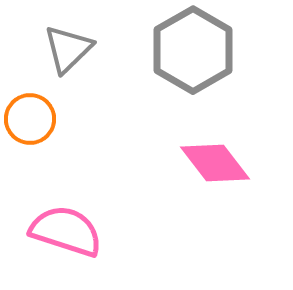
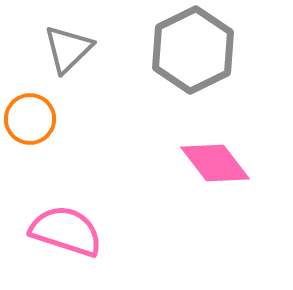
gray hexagon: rotated 4 degrees clockwise
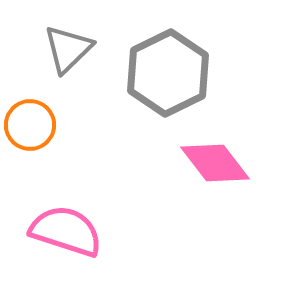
gray hexagon: moved 25 px left, 23 px down
orange circle: moved 6 px down
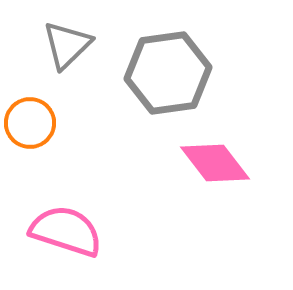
gray triangle: moved 1 px left, 4 px up
gray hexagon: rotated 18 degrees clockwise
orange circle: moved 2 px up
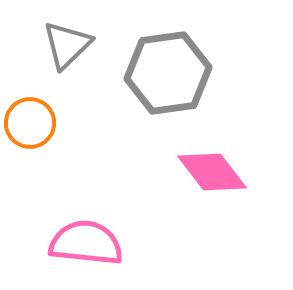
pink diamond: moved 3 px left, 9 px down
pink semicircle: moved 20 px right, 12 px down; rotated 12 degrees counterclockwise
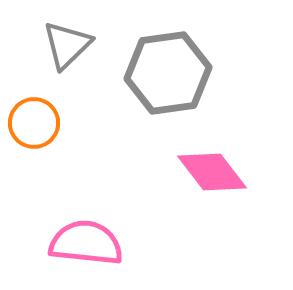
orange circle: moved 4 px right
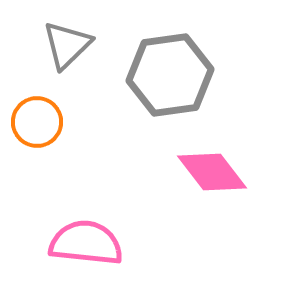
gray hexagon: moved 2 px right, 2 px down
orange circle: moved 3 px right, 1 px up
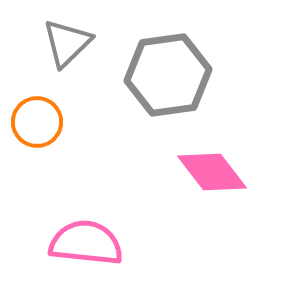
gray triangle: moved 2 px up
gray hexagon: moved 2 px left
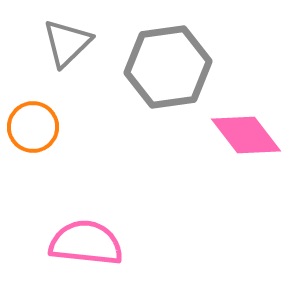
gray hexagon: moved 8 px up
orange circle: moved 4 px left, 5 px down
pink diamond: moved 34 px right, 37 px up
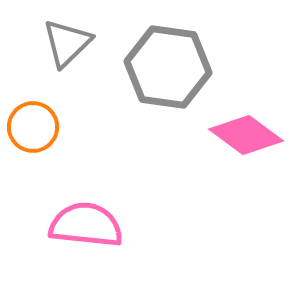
gray hexagon: rotated 16 degrees clockwise
pink diamond: rotated 16 degrees counterclockwise
pink semicircle: moved 18 px up
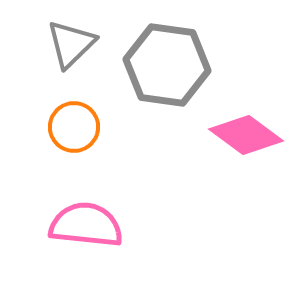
gray triangle: moved 4 px right, 1 px down
gray hexagon: moved 1 px left, 2 px up
orange circle: moved 41 px right
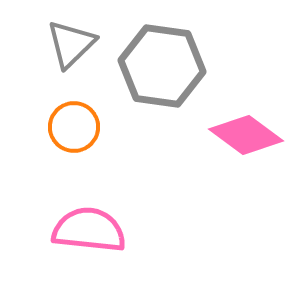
gray hexagon: moved 5 px left, 1 px down
pink semicircle: moved 3 px right, 5 px down
